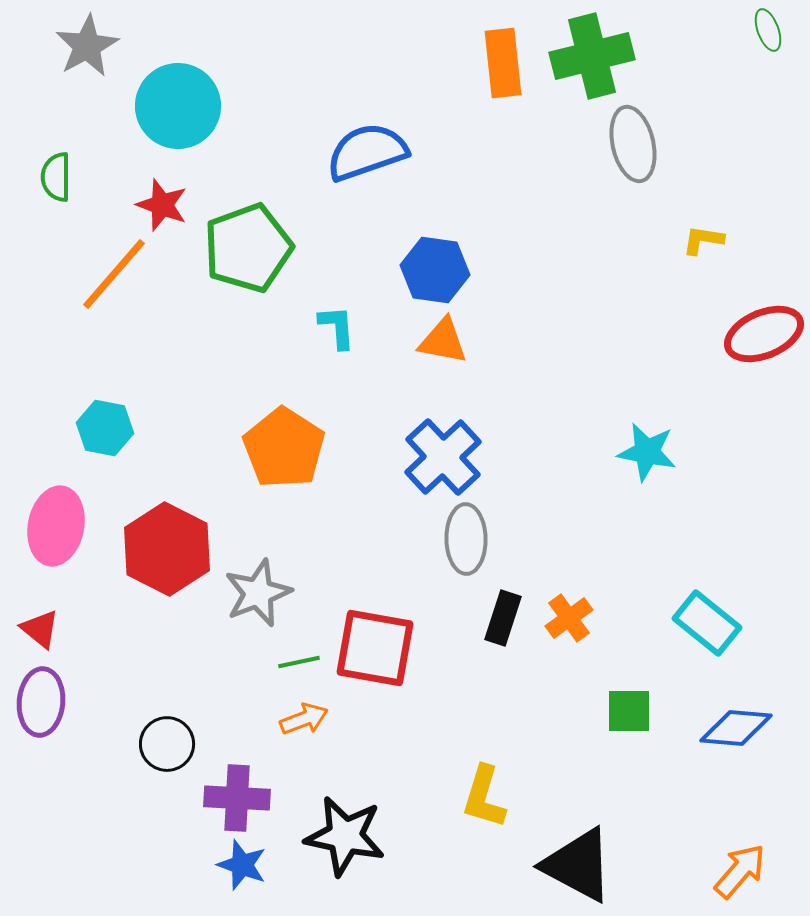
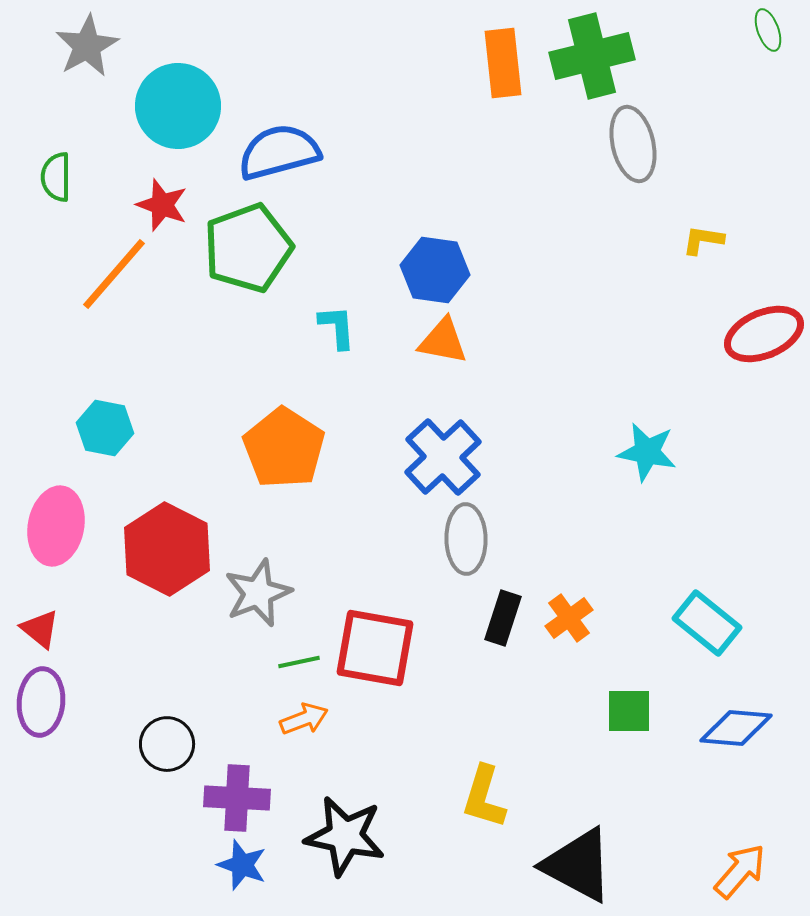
blue semicircle at (367, 152): moved 88 px left; rotated 4 degrees clockwise
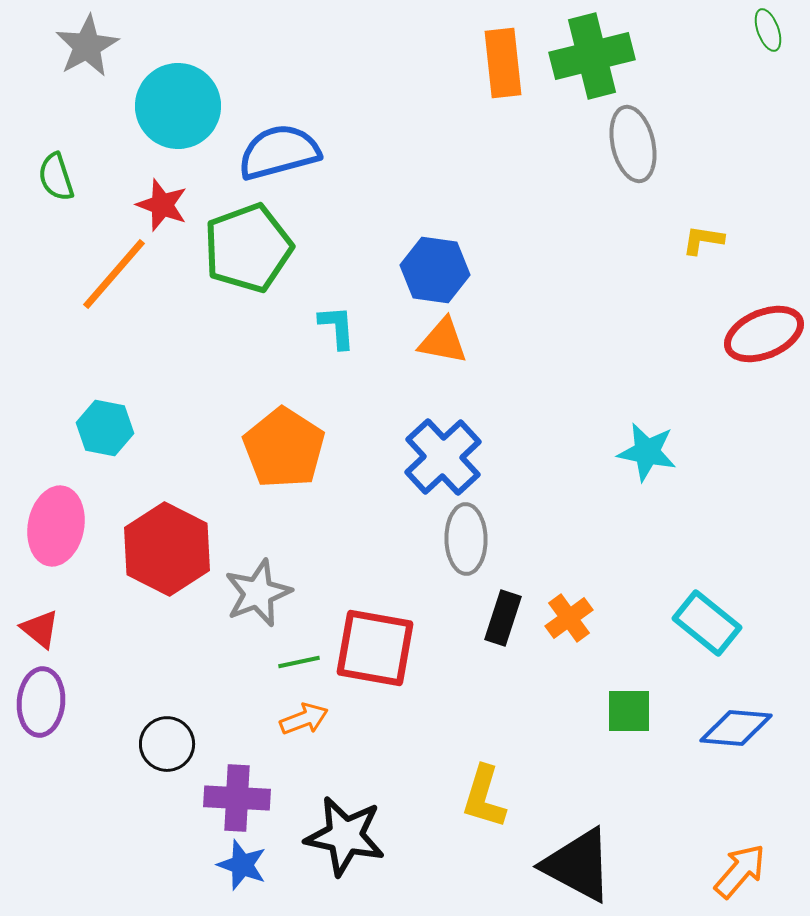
green semicircle at (56, 177): rotated 18 degrees counterclockwise
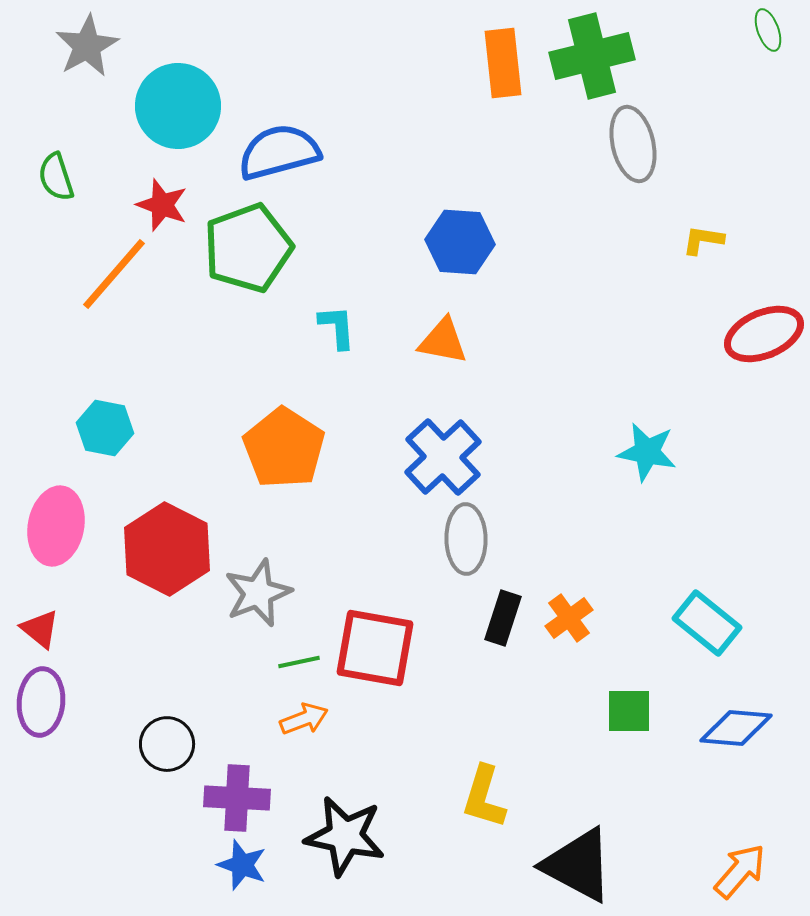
blue hexagon at (435, 270): moved 25 px right, 28 px up; rotated 4 degrees counterclockwise
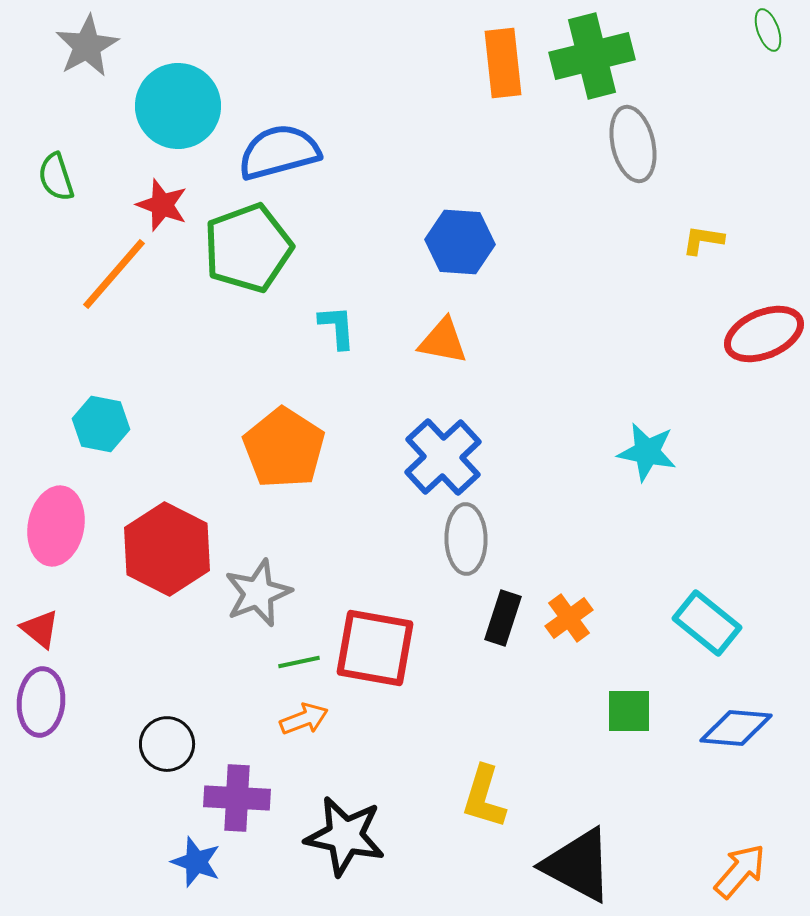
cyan hexagon at (105, 428): moved 4 px left, 4 px up
blue star at (242, 865): moved 46 px left, 3 px up
